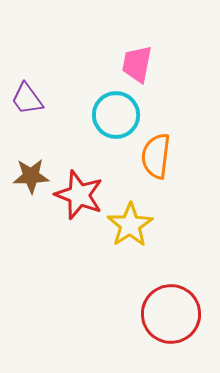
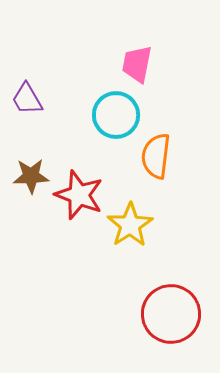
purple trapezoid: rotated 6 degrees clockwise
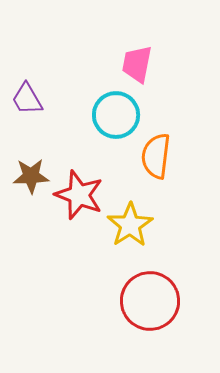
red circle: moved 21 px left, 13 px up
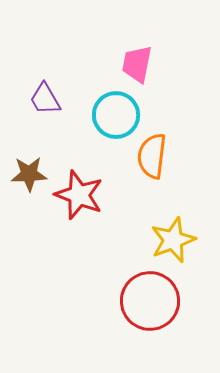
purple trapezoid: moved 18 px right
orange semicircle: moved 4 px left
brown star: moved 2 px left, 2 px up
yellow star: moved 43 px right, 15 px down; rotated 12 degrees clockwise
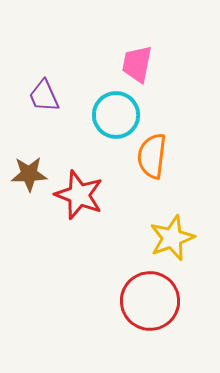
purple trapezoid: moved 1 px left, 3 px up; rotated 6 degrees clockwise
yellow star: moved 1 px left, 2 px up
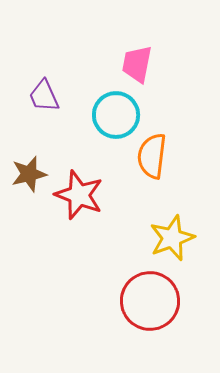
brown star: rotated 12 degrees counterclockwise
